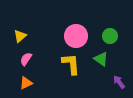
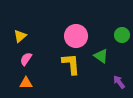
green circle: moved 12 px right, 1 px up
green triangle: moved 3 px up
orange triangle: rotated 24 degrees clockwise
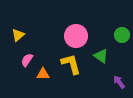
yellow triangle: moved 2 px left, 1 px up
pink semicircle: moved 1 px right, 1 px down
yellow L-shape: rotated 10 degrees counterclockwise
orange triangle: moved 17 px right, 9 px up
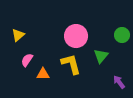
green triangle: rotated 35 degrees clockwise
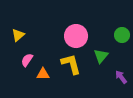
purple arrow: moved 2 px right, 5 px up
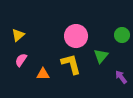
pink semicircle: moved 6 px left
